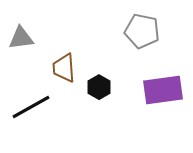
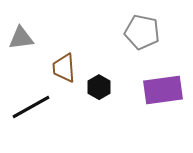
gray pentagon: moved 1 px down
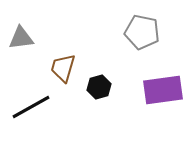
brown trapezoid: moved 1 px left; rotated 20 degrees clockwise
black hexagon: rotated 15 degrees clockwise
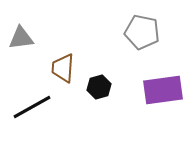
brown trapezoid: rotated 12 degrees counterclockwise
black line: moved 1 px right
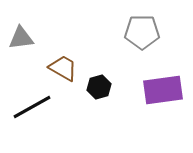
gray pentagon: rotated 12 degrees counterclockwise
brown trapezoid: rotated 116 degrees clockwise
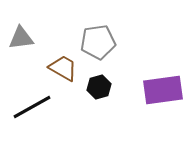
gray pentagon: moved 44 px left, 10 px down; rotated 8 degrees counterclockwise
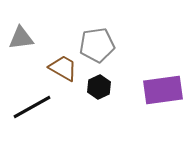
gray pentagon: moved 1 px left, 3 px down
black hexagon: rotated 10 degrees counterclockwise
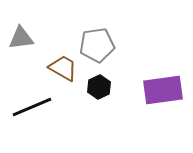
black line: rotated 6 degrees clockwise
